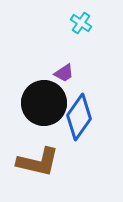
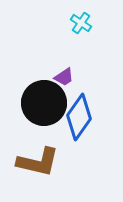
purple trapezoid: moved 4 px down
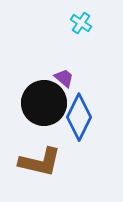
purple trapezoid: moved 1 px down; rotated 105 degrees counterclockwise
blue diamond: rotated 9 degrees counterclockwise
brown L-shape: moved 2 px right
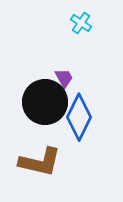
purple trapezoid: rotated 20 degrees clockwise
black circle: moved 1 px right, 1 px up
